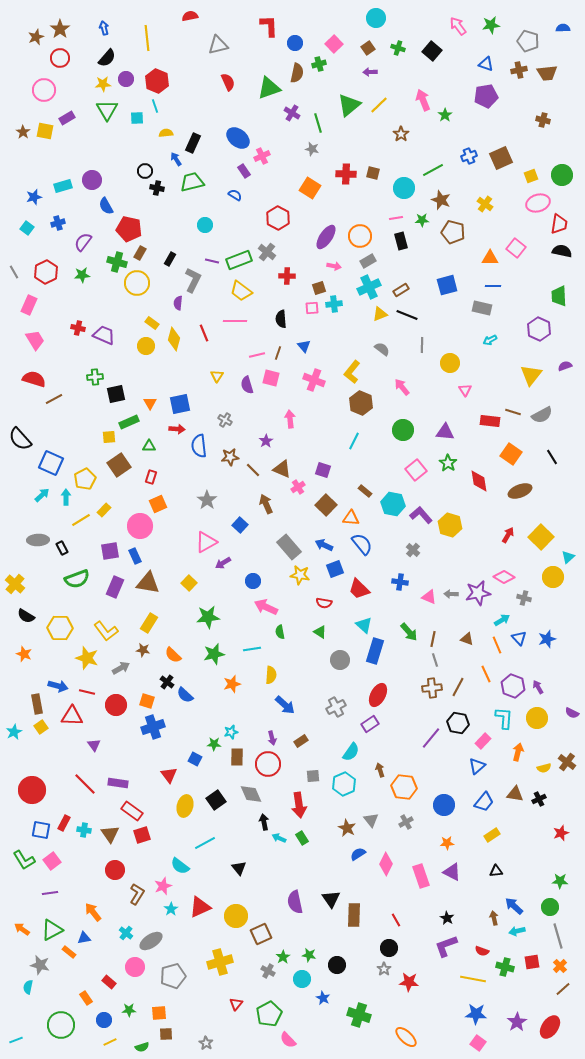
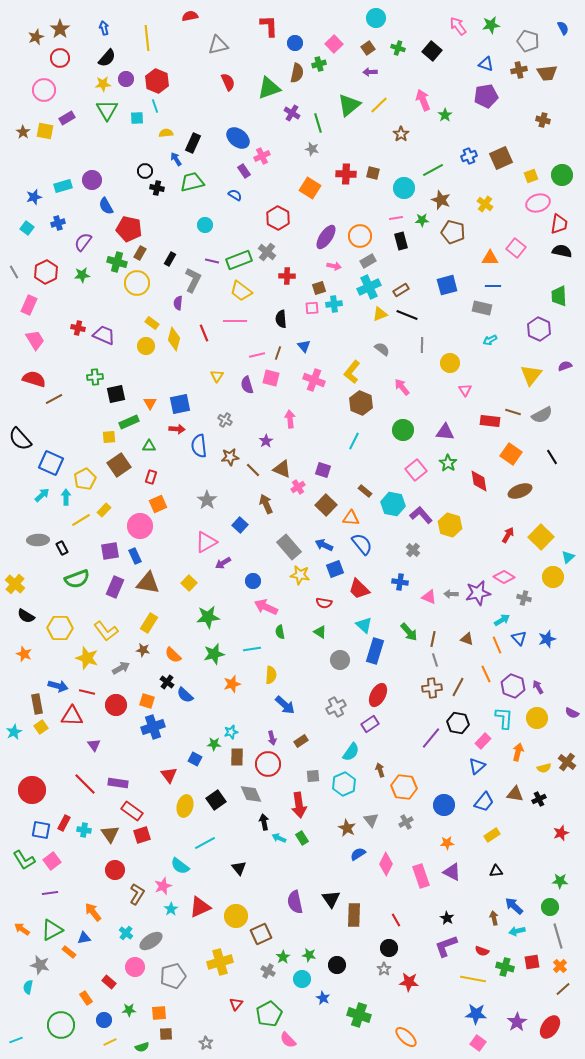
blue semicircle at (563, 28): rotated 64 degrees clockwise
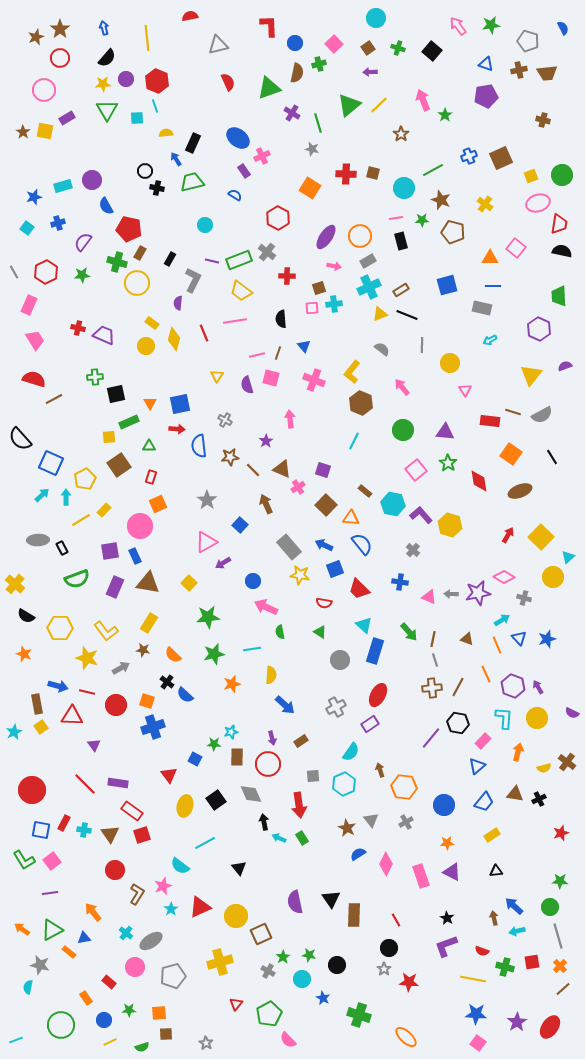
pink line at (235, 321): rotated 10 degrees counterclockwise
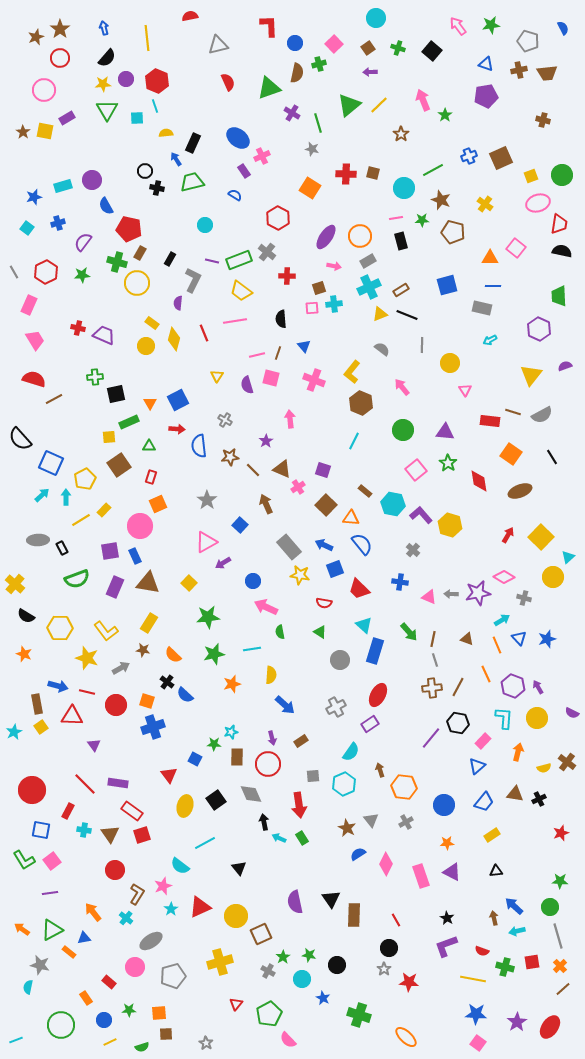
blue square at (180, 404): moved 2 px left, 4 px up; rotated 15 degrees counterclockwise
red rectangle at (64, 823): moved 4 px right, 12 px up
cyan cross at (126, 933): moved 15 px up
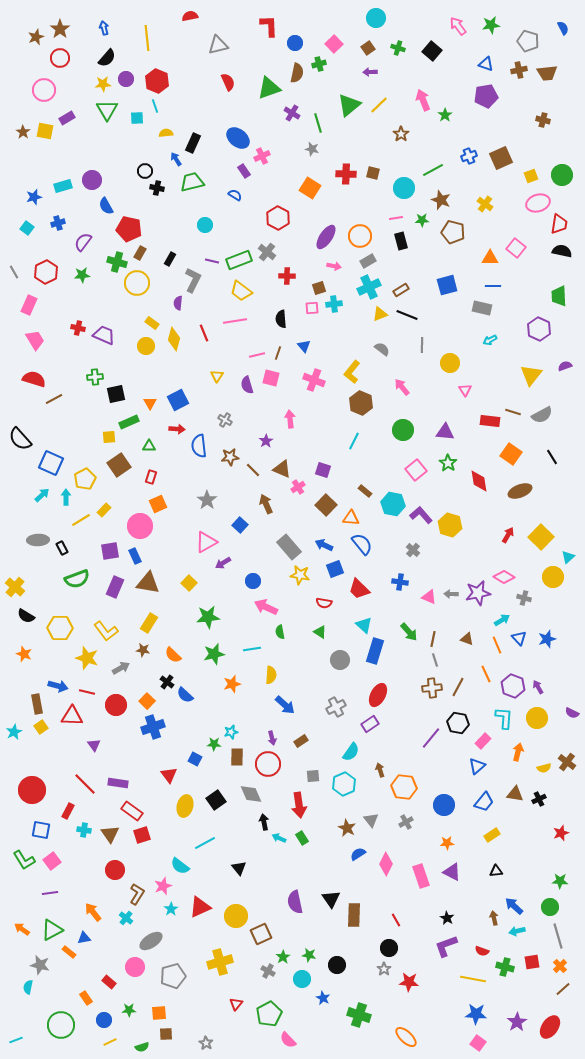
yellow cross at (15, 584): moved 3 px down
orange square at (147, 701): rotated 28 degrees clockwise
